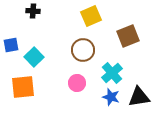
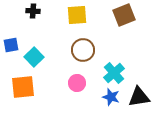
yellow square: moved 14 px left, 1 px up; rotated 20 degrees clockwise
brown square: moved 4 px left, 21 px up
cyan cross: moved 2 px right
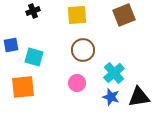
black cross: rotated 24 degrees counterclockwise
cyan square: rotated 30 degrees counterclockwise
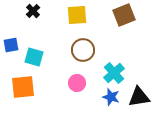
black cross: rotated 24 degrees counterclockwise
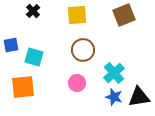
blue star: moved 3 px right
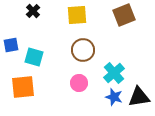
pink circle: moved 2 px right
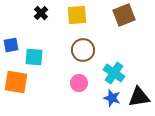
black cross: moved 8 px right, 2 px down
cyan square: rotated 12 degrees counterclockwise
cyan cross: rotated 15 degrees counterclockwise
orange square: moved 7 px left, 5 px up; rotated 15 degrees clockwise
blue star: moved 2 px left, 1 px down
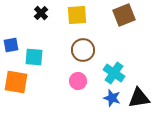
pink circle: moved 1 px left, 2 px up
black triangle: moved 1 px down
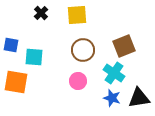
brown square: moved 31 px down
blue square: rotated 21 degrees clockwise
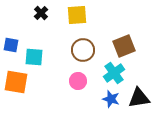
cyan cross: rotated 20 degrees clockwise
blue star: moved 1 px left, 1 px down
